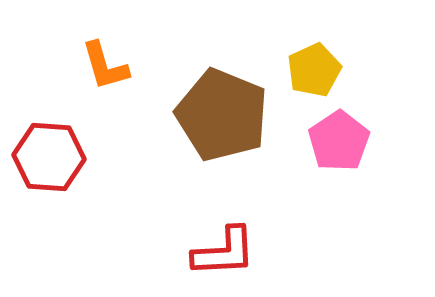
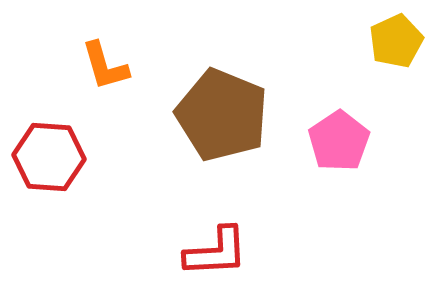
yellow pentagon: moved 82 px right, 29 px up
red L-shape: moved 8 px left
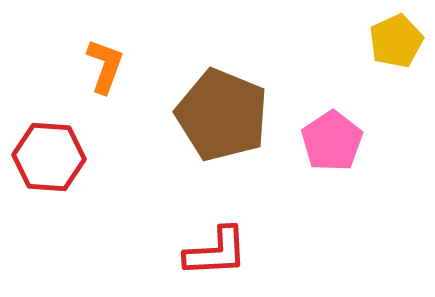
orange L-shape: rotated 144 degrees counterclockwise
pink pentagon: moved 7 px left
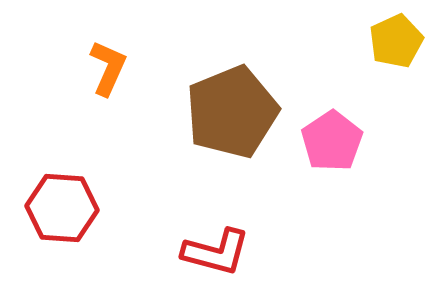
orange L-shape: moved 3 px right, 2 px down; rotated 4 degrees clockwise
brown pentagon: moved 10 px right, 3 px up; rotated 28 degrees clockwise
red hexagon: moved 13 px right, 51 px down
red L-shape: rotated 18 degrees clockwise
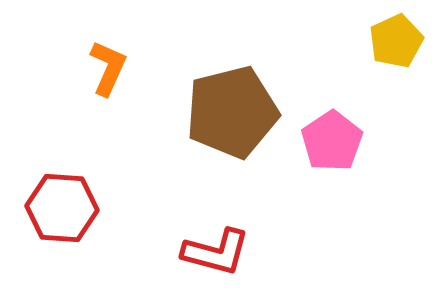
brown pentagon: rotated 8 degrees clockwise
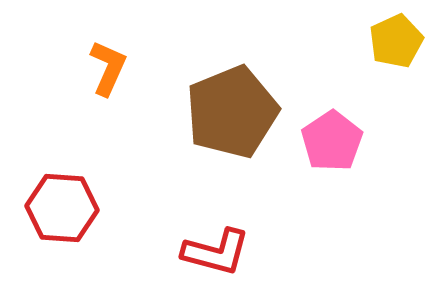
brown pentagon: rotated 8 degrees counterclockwise
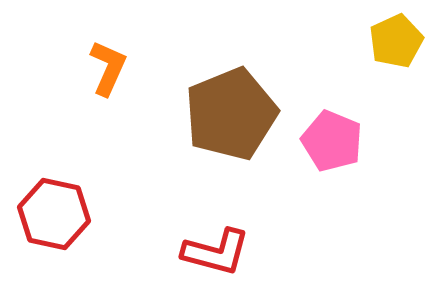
brown pentagon: moved 1 px left, 2 px down
pink pentagon: rotated 16 degrees counterclockwise
red hexagon: moved 8 px left, 6 px down; rotated 8 degrees clockwise
